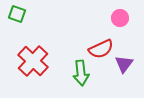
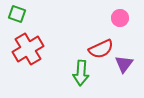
red cross: moved 5 px left, 12 px up; rotated 16 degrees clockwise
green arrow: rotated 10 degrees clockwise
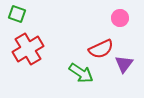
green arrow: rotated 60 degrees counterclockwise
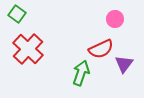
green square: rotated 18 degrees clockwise
pink circle: moved 5 px left, 1 px down
red cross: rotated 16 degrees counterclockwise
green arrow: rotated 105 degrees counterclockwise
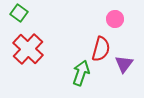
green square: moved 2 px right, 1 px up
red semicircle: rotated 50 degrees counterclockwise
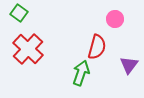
red semicircle: moved 4 px left, 2 px up
purple triangle: moved 5 px right, 1 px down
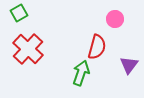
green square: rotated 24 degrees clockwise
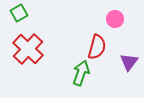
purple triangle: moved 3 px up
